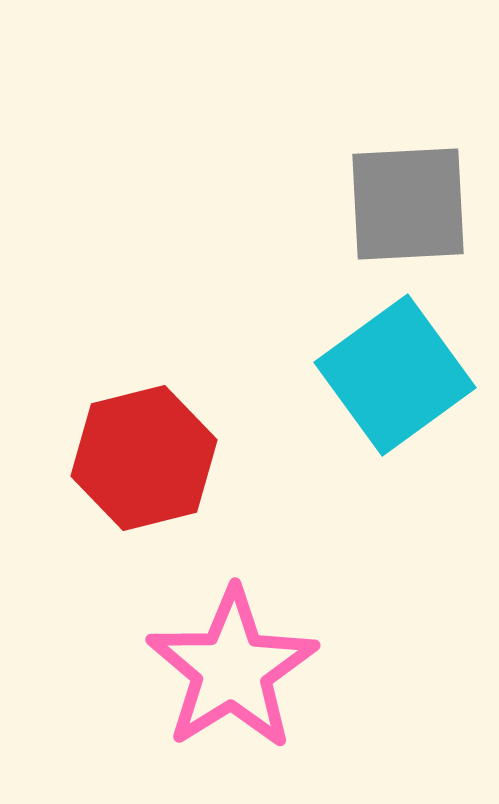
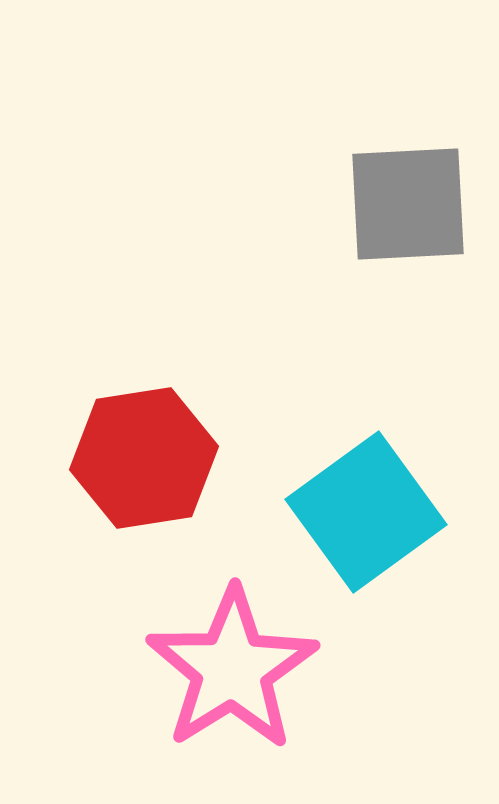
cyan square: moved 29 px left, 137 px down
red hexagon: rotated 5 degrees clockwise
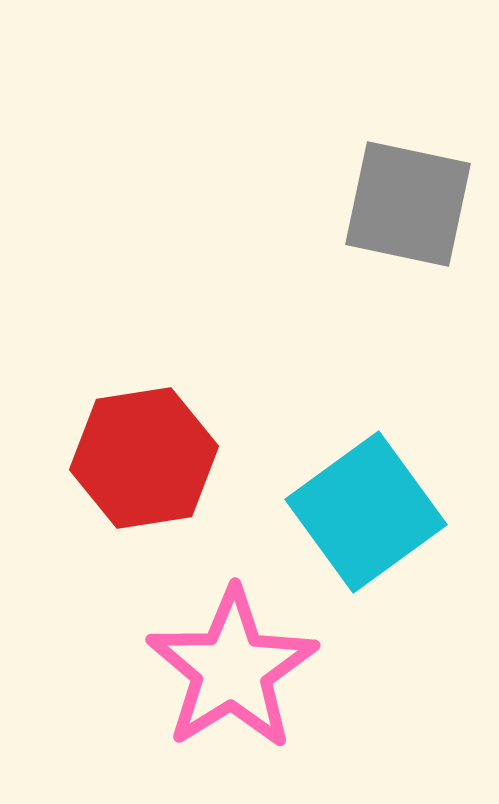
gray square: rotated 15 degrees clockwise
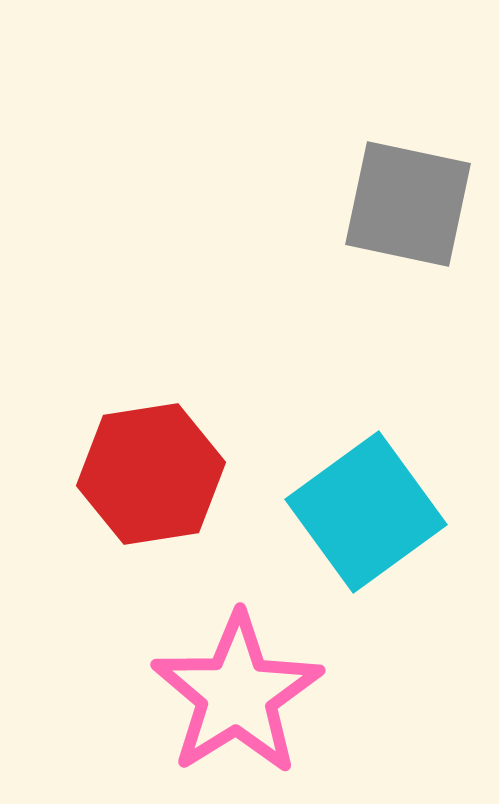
red hexagon: moved 7 px right, 16 px down
pink star: moved 5 px right, 25 px down
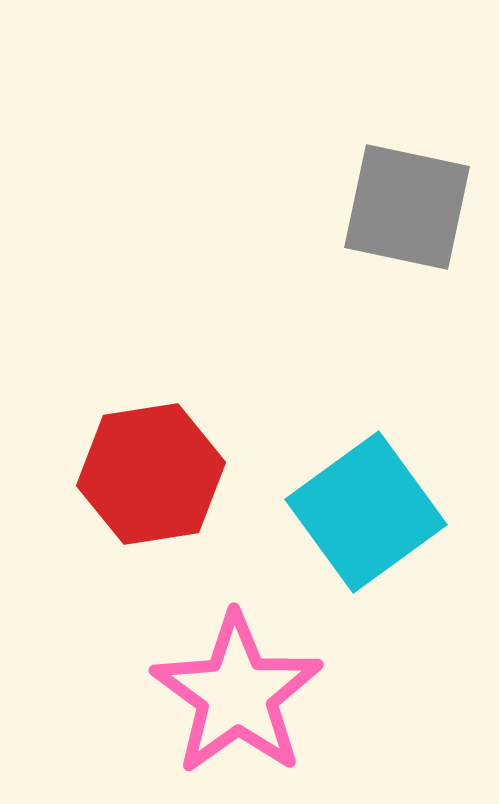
gray square: moved 1 px left, 3 px down
pink star: rotated 4 degrees counterclockwise
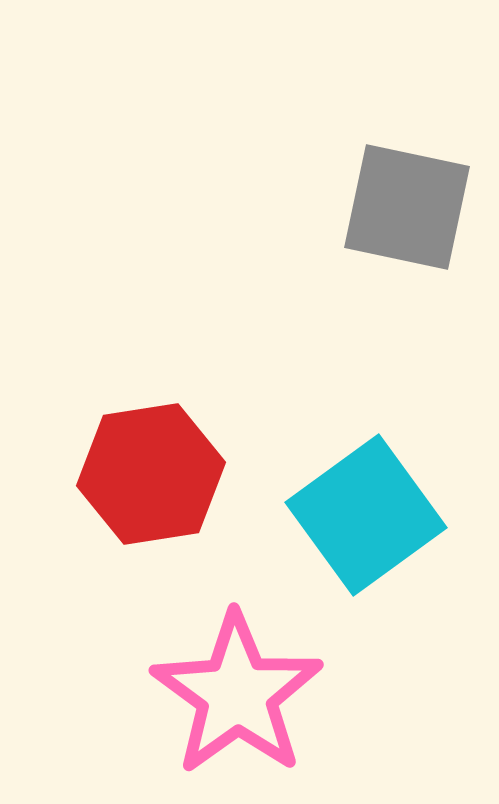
cyan square: moved 3 px down
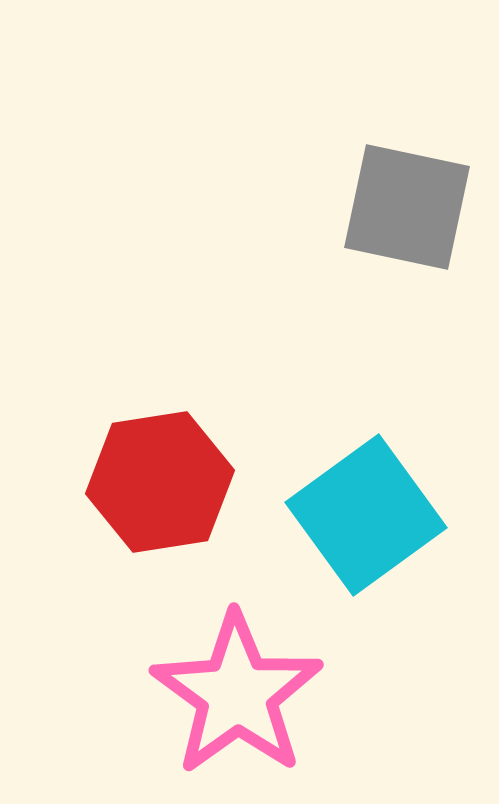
red hexagon: moved 9 px right, 8 px down
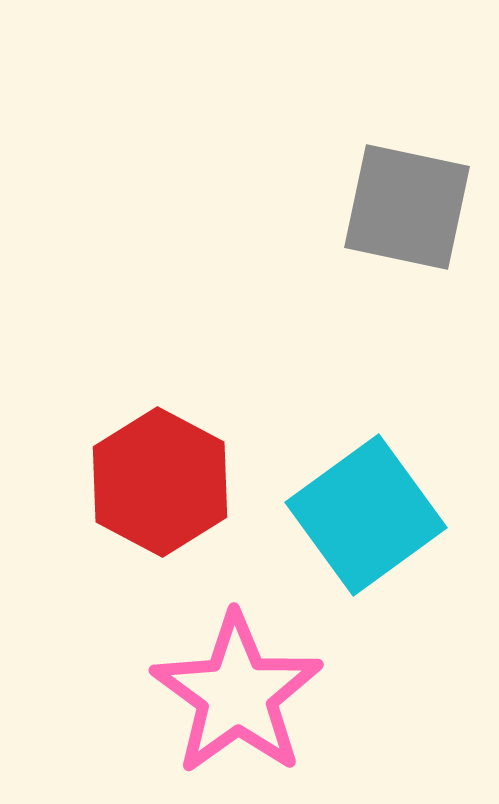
red hexagon: rotated 23 degrees counterclockwise
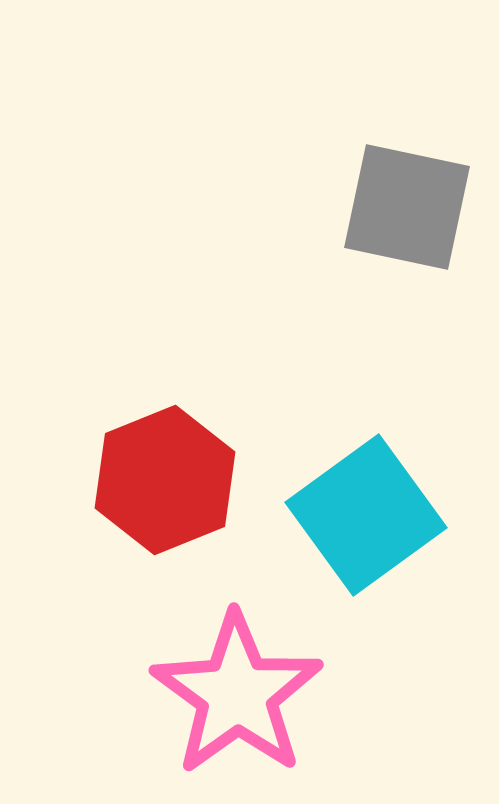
red hexagon: moved 5 px right, 2 px up; rotated 10 degrees clockwise
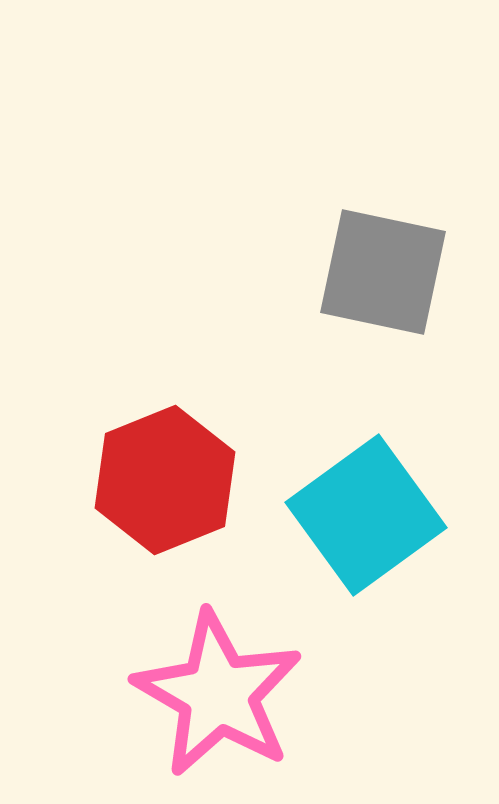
gray square: moved 24 px left, 65 px down
pink star: moved 19 px left; rotated 6 degrees counterclockwise
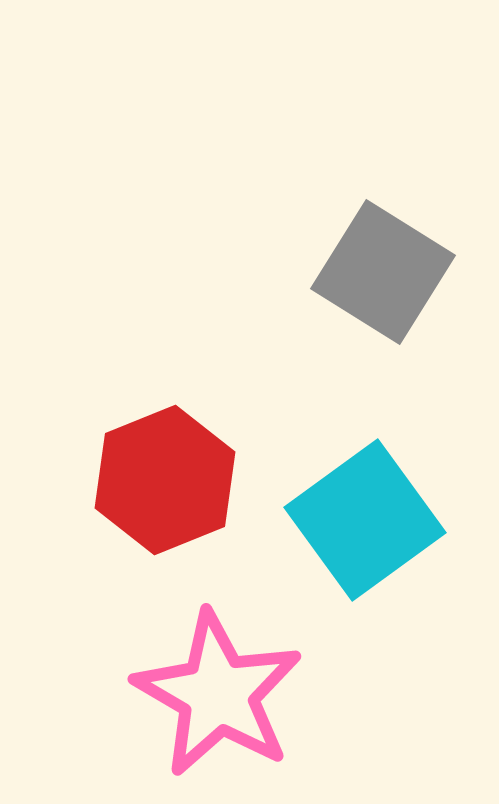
gray square: rotated 20 degrees clockwise
cyan square: moved 1 px left, 5 px down
